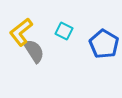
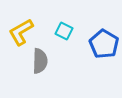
yellow L-shape: rotated 8 degrees clockwise
gray semicircle: moved 6 px right, 10 px down; rotated 35 degrees clockwise
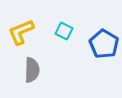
yellow L-shape: rotated 8 degrees clockwise
gray semicircle: moved 8 px left, 9 px down
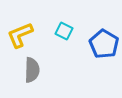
yellow L-shape: moved 1 px left, 3 px down
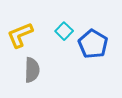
cyan square: rotated 18 degrees clockwise
blue pentagon: moved 11 px left
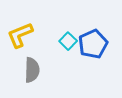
cyan square: moved 4 px right, 10 px down
blue pentagon: rotated 16 degrees clockwise
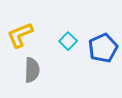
blue pentagon: moved 10 px right, 4 px down
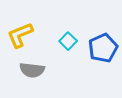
gray semicircle: rotated 95 degrees clockwise
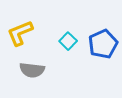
yellow L-shape: moved 2 px up
blue pentagon: moved 4 px up
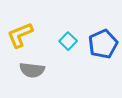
yellow L-shape: moved 2 px down
